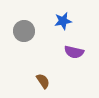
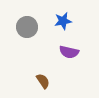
gray circle: moved 3 px right, 4 px up
purple semicircle: moved 5 px left
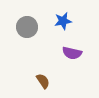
purple semicircle: moved 3 px right, 1 px down
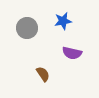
gray circle: moved 1 px down
brown semicircle: moved 7 px up
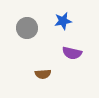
brown semicircle: rotated 119 degrees clockwise
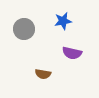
gray circle: moved 3 px left, 1 px down
brown semicircle: rotated 14 degrees clockwise
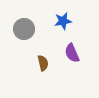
purple semicircle: rotated 54 degrees clockwise
brown semicircle: moved 11 px up; rotated 112 degrees counterclockwise
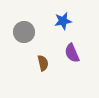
gray circle: moved 3 px down
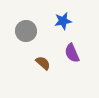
gray circle: moved 2 px right, 1 px up
brown semicircle: rotated 35 degrees counterclockwise
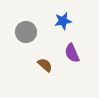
gray circle: moved 1 px down
brown semicircle: moved 2 px right, 2 px down
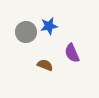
blue star: moved 14 px left, 5 px down
brown semicircle: rotated 21 degrees counterclockwise
